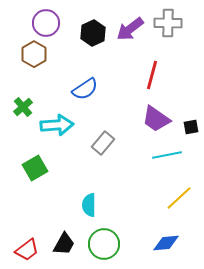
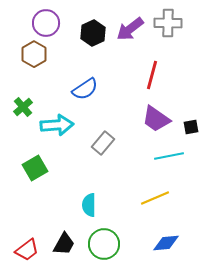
cyan line: moved 2 px right, 1 px down
yellow line: moved 24 px left; rotated 20 degrees clockwise
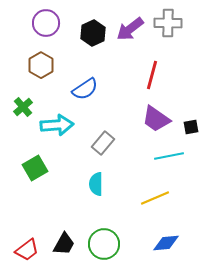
brown hexagon: moved 7 px right, 11 px down
cyan semicircle: moved 7 px right, 21 px up
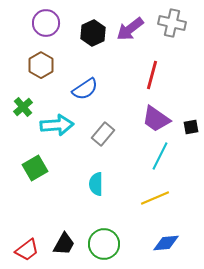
gray cross: moved 4 px right; rotated 12 degrees clockwise
gray rectangle: moved 9 px up
cyan line: moved 9 px left; rotated 52 degrees counterclockwise
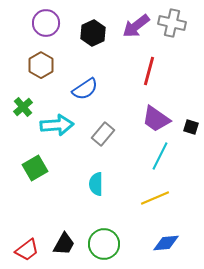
purple arrow: moved 6 px right, 3 px up
red line: moved 3 px left, 4 px up
black square: rotated 28 degrees clockwise
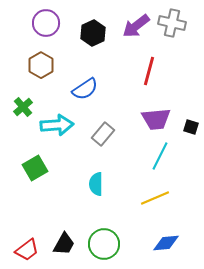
purple trapezoid: rotated 40 degrees counterclockwise
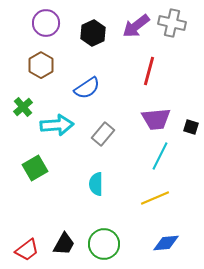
blue semicircle: moved 2 px right, 1 px up
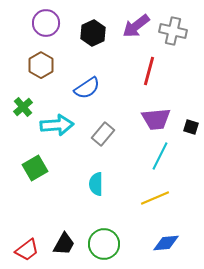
gray cross: moved 1 px right, 8 px down
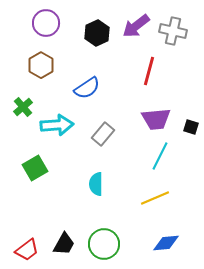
black hexagon: moved 4 px right
